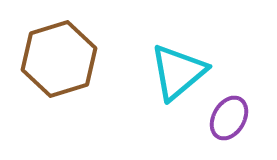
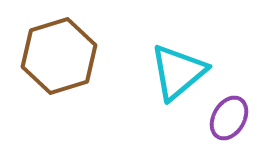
brown hexagon: moved 3 px up
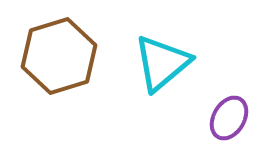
cyan triangle: moved 16 px left, 9 px up
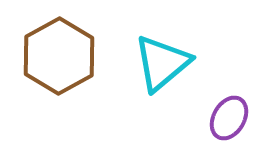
brown hexagon: rotated 12 degrees counterclockwise
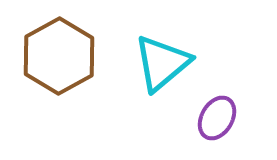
purple ellipse: moved 12 px left
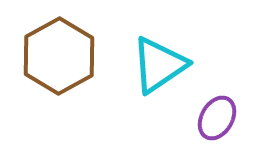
cyan triangle: moved 3 px left, 2 px down; rotated 6 degrees clockwise
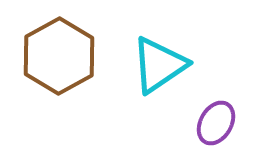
purple ellipse: moved 1 px left, 5 px down
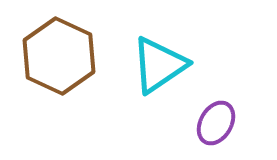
brown hexagon: rotated 6 degrees counterclockwise
